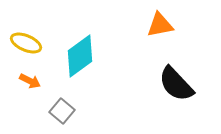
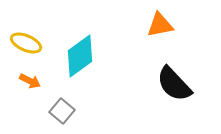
black semicircle: moved 2 px left
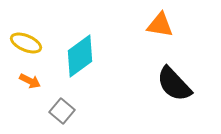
orange triangle: rotated 20 degrees clockwise
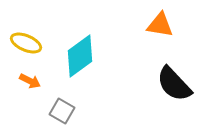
gray square: rotated 10 degrees counterclockwise
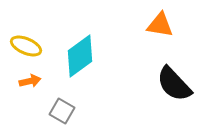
yellow ellipse: moved 3 px down
orange arrow: rotated 40 degrees counterclockwise
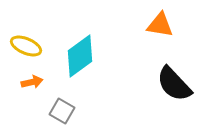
orange arrow: moved 2 px right, 1 px down
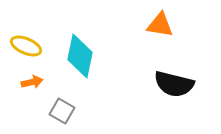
cyan diamond: rotated 42 degrees counterclockwise
black semicircle: rotated 33 degrees counterclockwise
